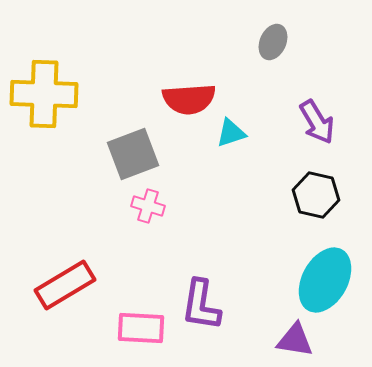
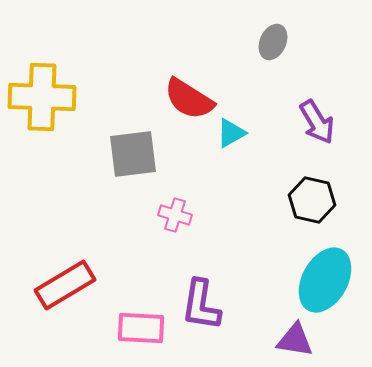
yellow cross: moved 2 px left, 3 px down
red semicircle: rotated 36 degrees clockwise
cyan triangle: rotated 12 degrees counterclockwise
gray square: rotated 14 degrees clockwise
black hexagon: moved 4 px left, 5 px down
pink cross: moved 27 px right, 9 px down
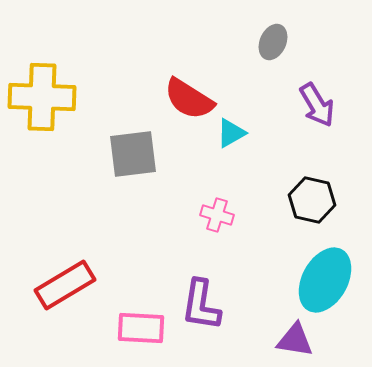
purple arrow: moved 17 px up
pink cross: moved 42 px right
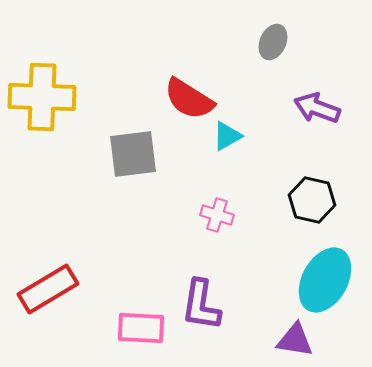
purple arrow: moved 3 px down; rotated 141 degrees clockwise
cyan triangle: moved 4 px left, 3 px down
red rectangle: moved 17 px left, 4 px down
